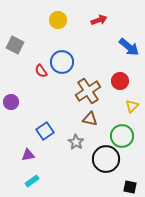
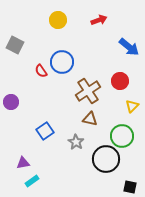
purple triangle: moved 5 px left, 8 px down
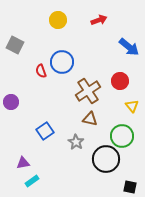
red semicircle: rotated 16 degrees clockwise
yellow triangle: rotated 24 degrees counterclockwise
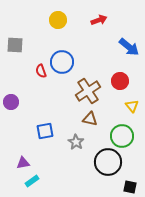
gray square: rotated 24 degrees counterclockwise
blue square: rotated 24 degrees clockwise
black circle: moved 2 px right, 3 px down
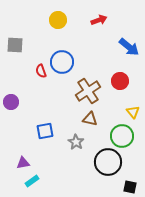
yellow triangle: moved 1 px right, 6 px down
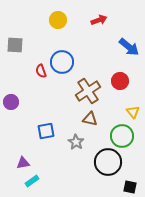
blue square: moved 1 px right
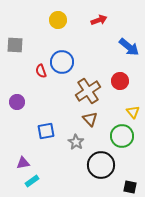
purple circle: moved 6 px right
brown triangle: rotated 35 degrees clockwise
black circle: moved 7 px left, 3 px down
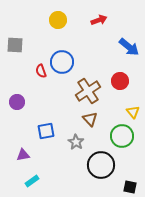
purple triangle: moved 8 px up
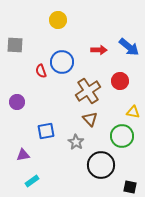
red arrow: moved 30 px down; rotated 21 degrees clockwise
yellow triangle: rotated 40 degrees counterclockwise
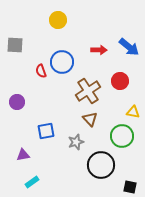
gray star: rotated 21 degrees clockwise
cyan rectangle: moved 1 px down
